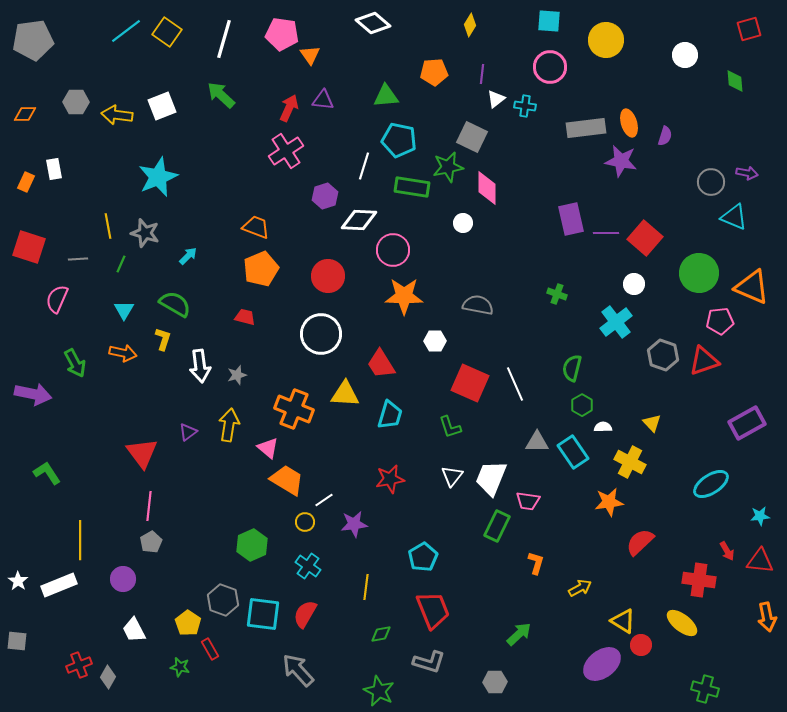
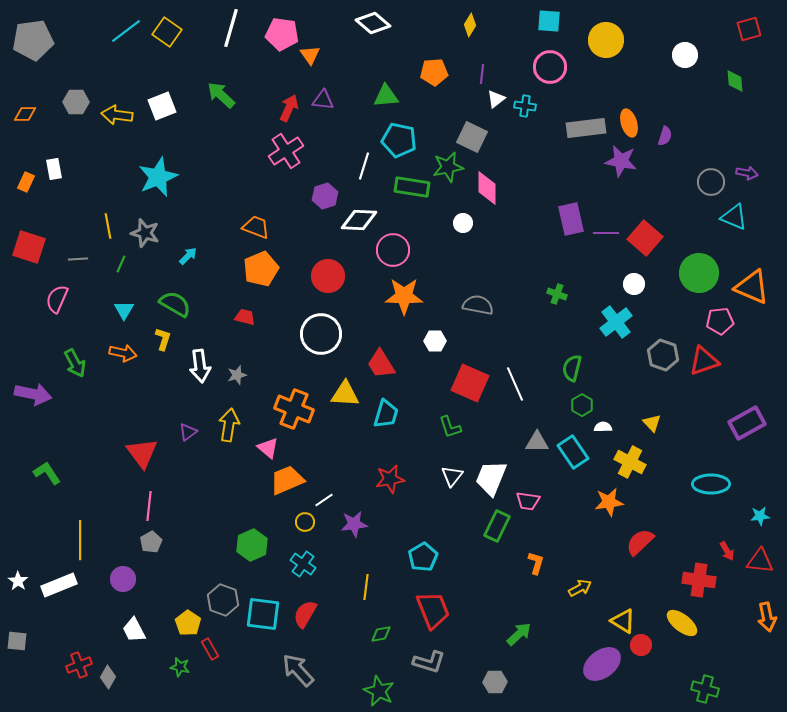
white line at (224, 39): moved 7 px right, 11 px up
cyan trapezoid at (390, 415): moved 4 px left, 1 px up
orange trapezoid at (287, 480): rotated 54 degrees counterclockwise
cyan ellipse at (711, 484): rotated 33 degrees clockwise
cyan cross at (308, 566): moved 5 px left, 2 px up
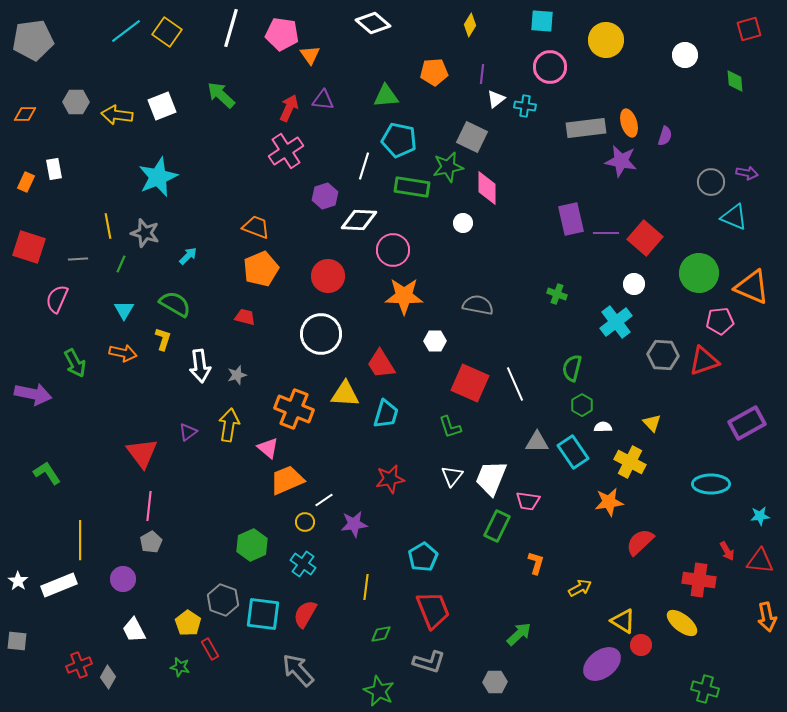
cyan square at (549, 21): moved 7 px left
gray hexagon at (663, 355): rotated 16 degrees counterclockwise
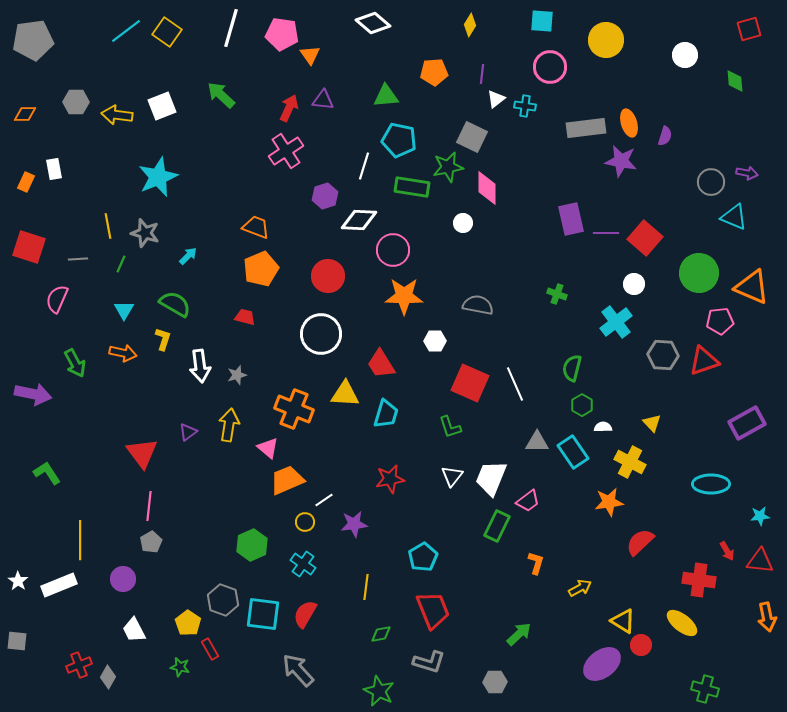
pink trapezoid at (528, 501): rotated 45 degrees counterclockwise
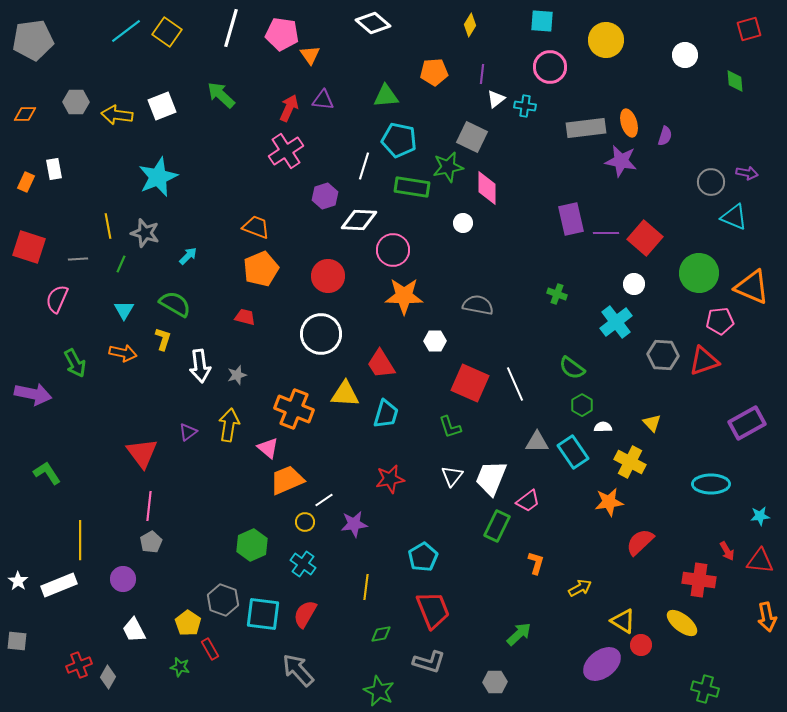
green semicircle at (572, 368): rotated 68 degrees counterclockwise
